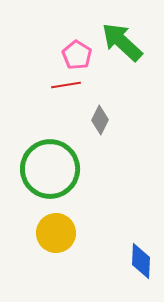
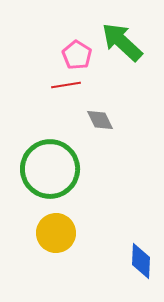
gray diamond: rotated 52 degrees counterclockwise
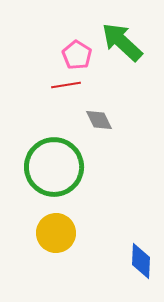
gray diamond: moved 1 px left
green circle: moved 4 px right, 2 px up
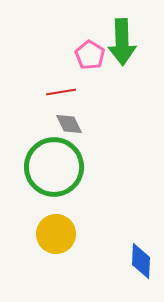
green arrow: rotated 135 degrees counterclockwise
pink pentagon: moved 13 px right
red line: moved 5 px left, 7 px down
gray diamond: moved 30 px left, 4 px down
yellow circle: moved 1 px down
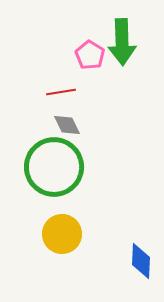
gray diamond: moved 2 px left, 1 px down
yellow circle: moved 6 px right
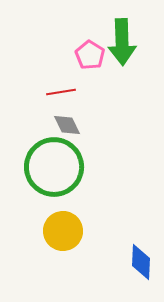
yellow circle: moved 1 px right, 3 px up
blue diamond: moved 1 px down
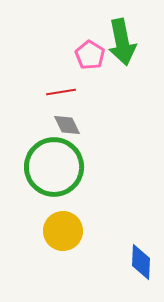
green arrow: rotated 9 degrees counterclockwise
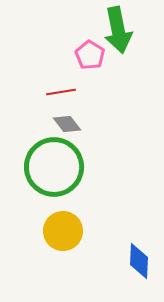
green arrow: moved 4 px left, 12 px up
gray diamond: moved 1 px up; rotated 12 degrees counterclockwise
blue diamond: moved 2 px left, 1 px up
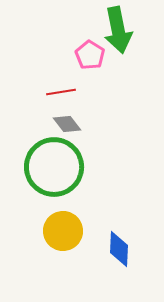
blue diamond: moved 20 px left, 12 px up
